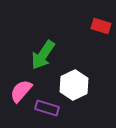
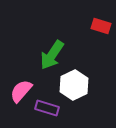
green arrow: moved 9 px right
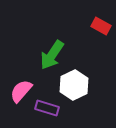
red rectangle: rotated 12 degrees clockwise
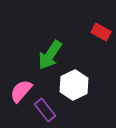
red rectangle: moved 6 px down
green arrow: moved 2 px left
purple rectangle: moved 2 px left, 2 px down; rotated 35 degrees clockwise
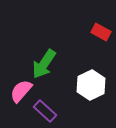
green arrow: moved 6 px left, 9 px down
white hexagon: moved 17 px right
purple rectangle: moved 1 px down; rotated 10 degrees counterclockwise
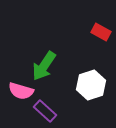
green arrow: moved 2 px down
white hexagon: rotated 8 degrees clockwise
pink semicircle: rotated 115 degrees counterclockwise
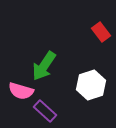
red rectangle: rotated 24 degrees clockwise
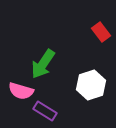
green arrow: moved 1 px left, 2 px up
purple rectangle: rotated 10 degrees counterclockwise
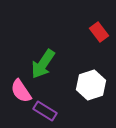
red rectangle: moved 2 px left
pink semicircle: rotated 40 degrees clockwise
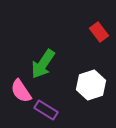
purple rectangle: moved 1 px right, 1 px up
